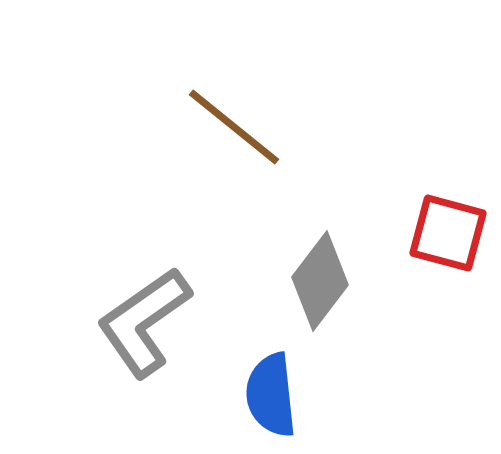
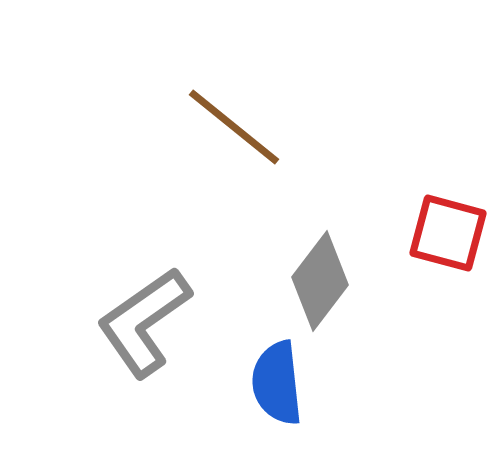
blue semicircle: moved 6 px right, 12 px up
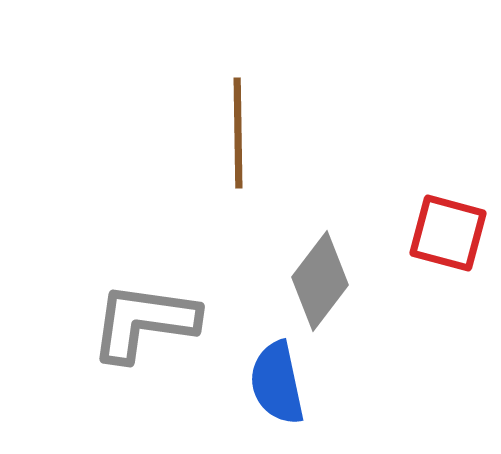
brown line: moved 4 px right, 6 px down; rotated 50 degrees clockwise
gray L-shape: rotated 43 degrees clockwise
blue semicircle: rotated 6 degrees counterclockwise
